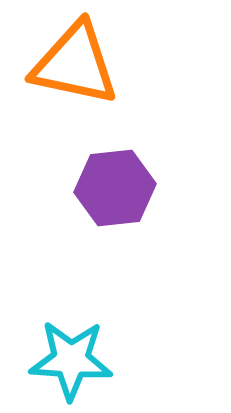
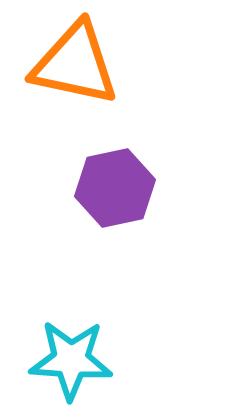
purple hexagon: rotated 6 degrees counterclockwise
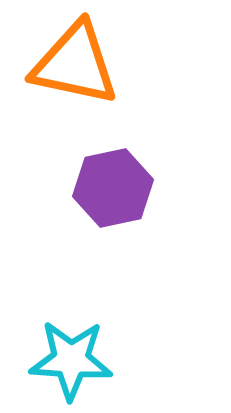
purple hexagon: moved 2 px left
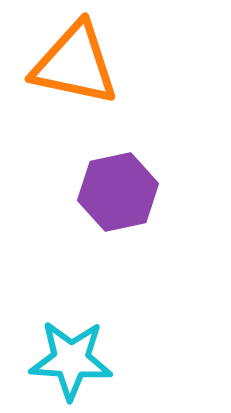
purple hexagon: moved 5 px right, 4 px down
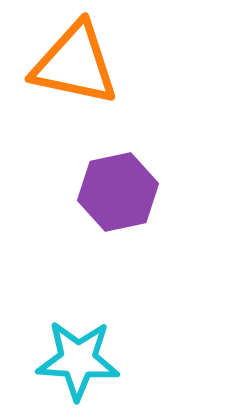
cyan star: moved 7 px right
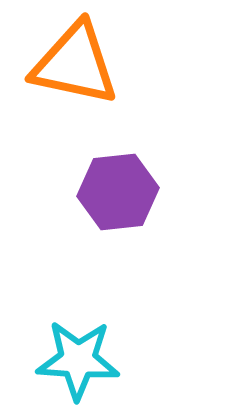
purple hexagon: rotated 6 degrees clockwise
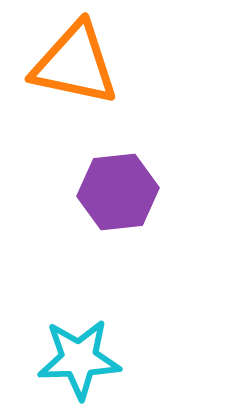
cyan star: moved 1 px right, 1 px up; rotated 6 degrees counterclockwise
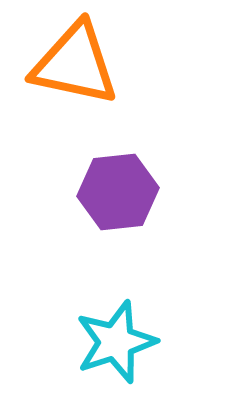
cyan star: moved 37 px right, 17 px up; rotated 16 degrees counterclockwise
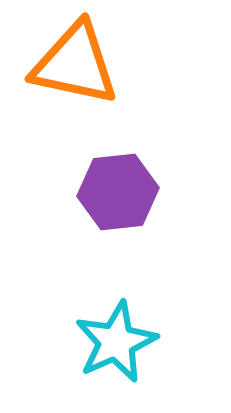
cyan star: rotated 6 degrees counterclockwise
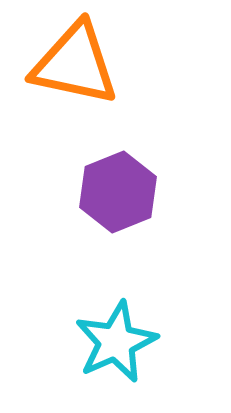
purple hexagon: rotated 16 degrees counterclockwise
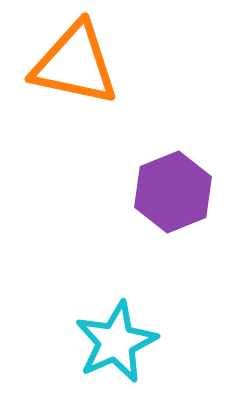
purple hexagon: moved 55 px right
